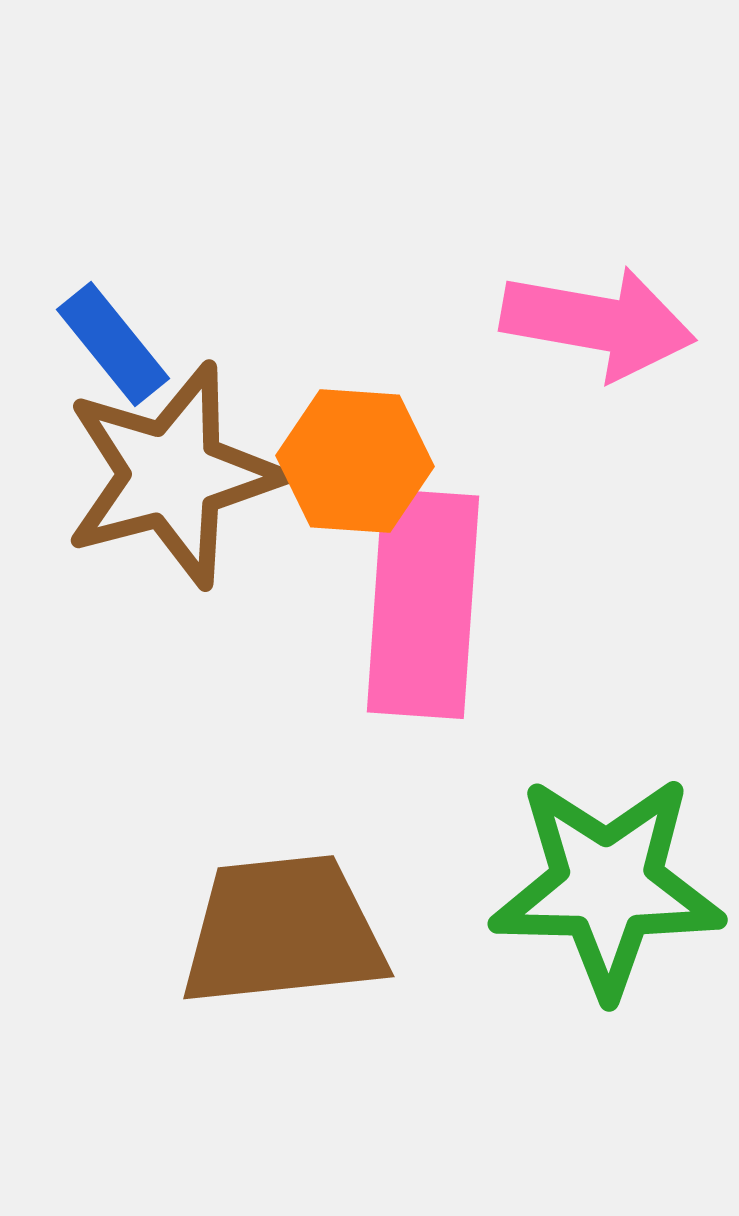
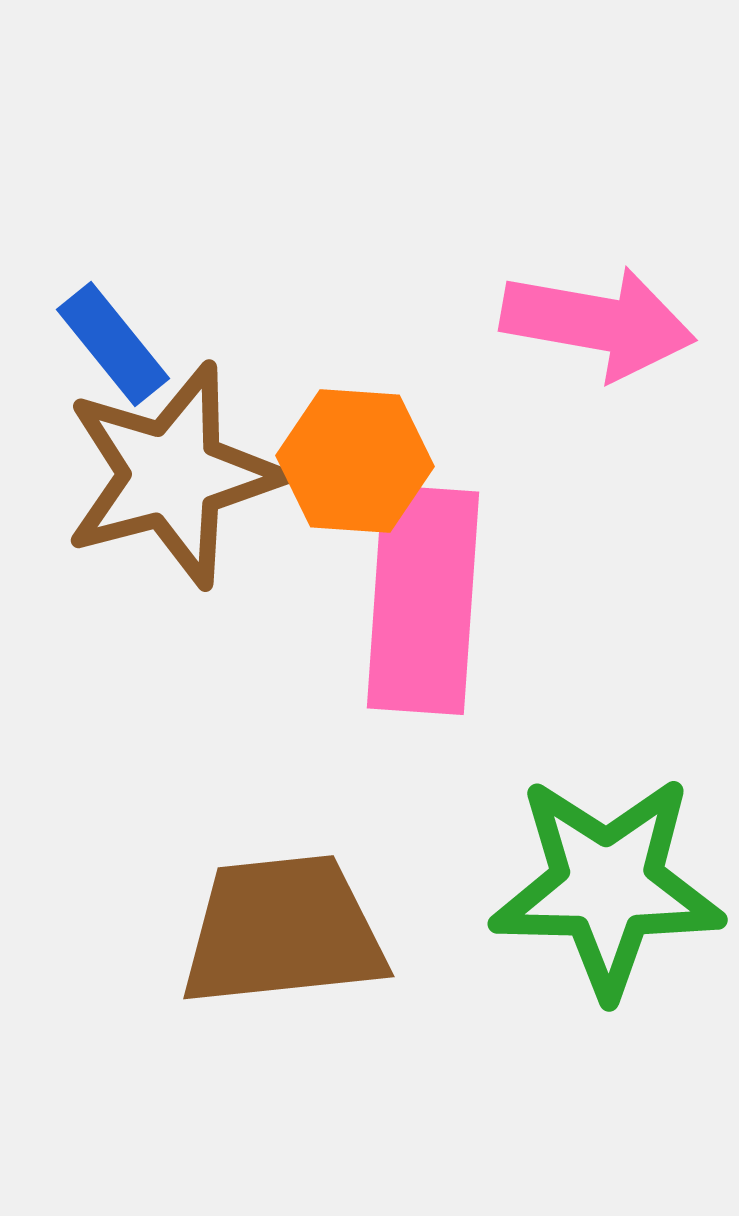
pink rectangle: moved 4 px up
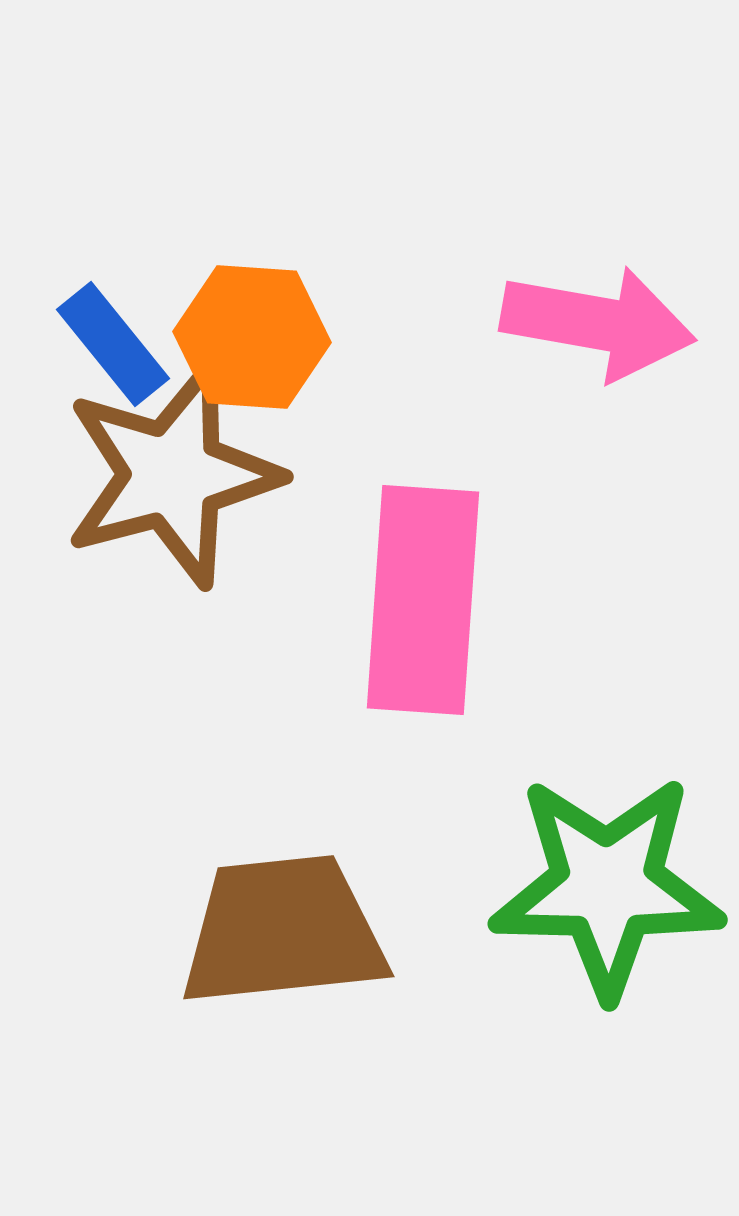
orange hexagon: moved 103 px left, 124 px up
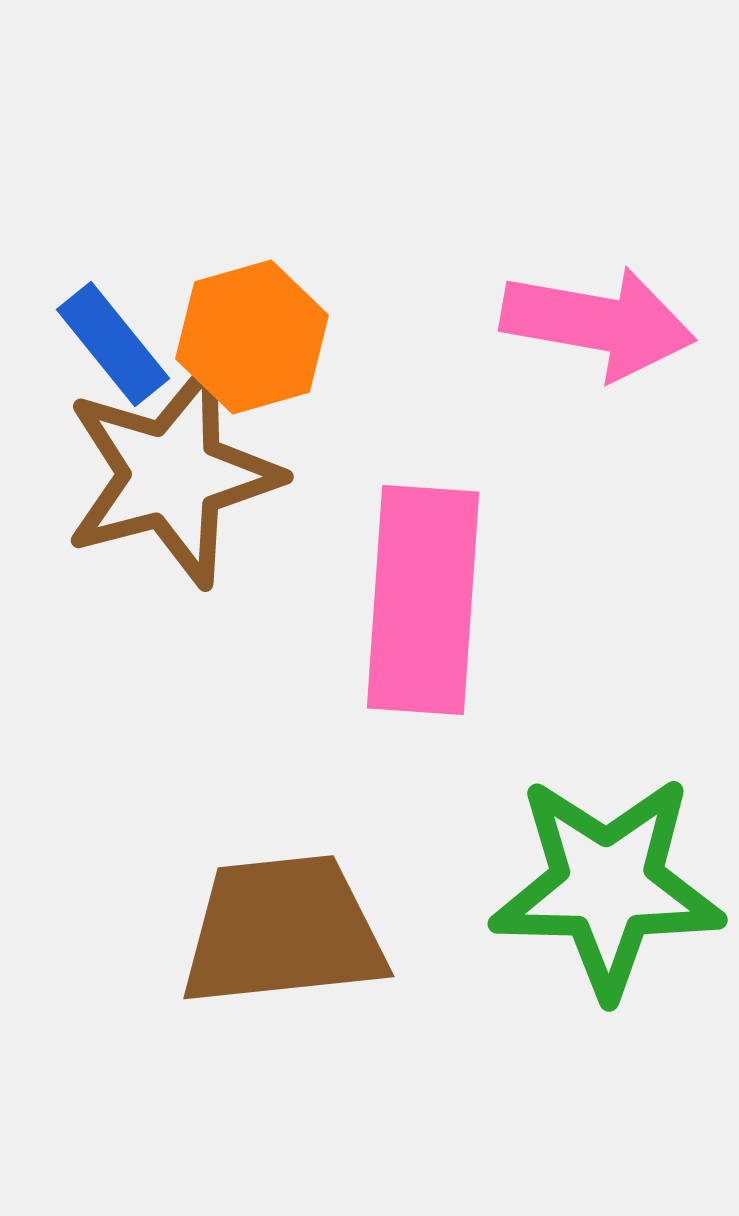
orange hexagon: rotated 20 degrees counterclockwise
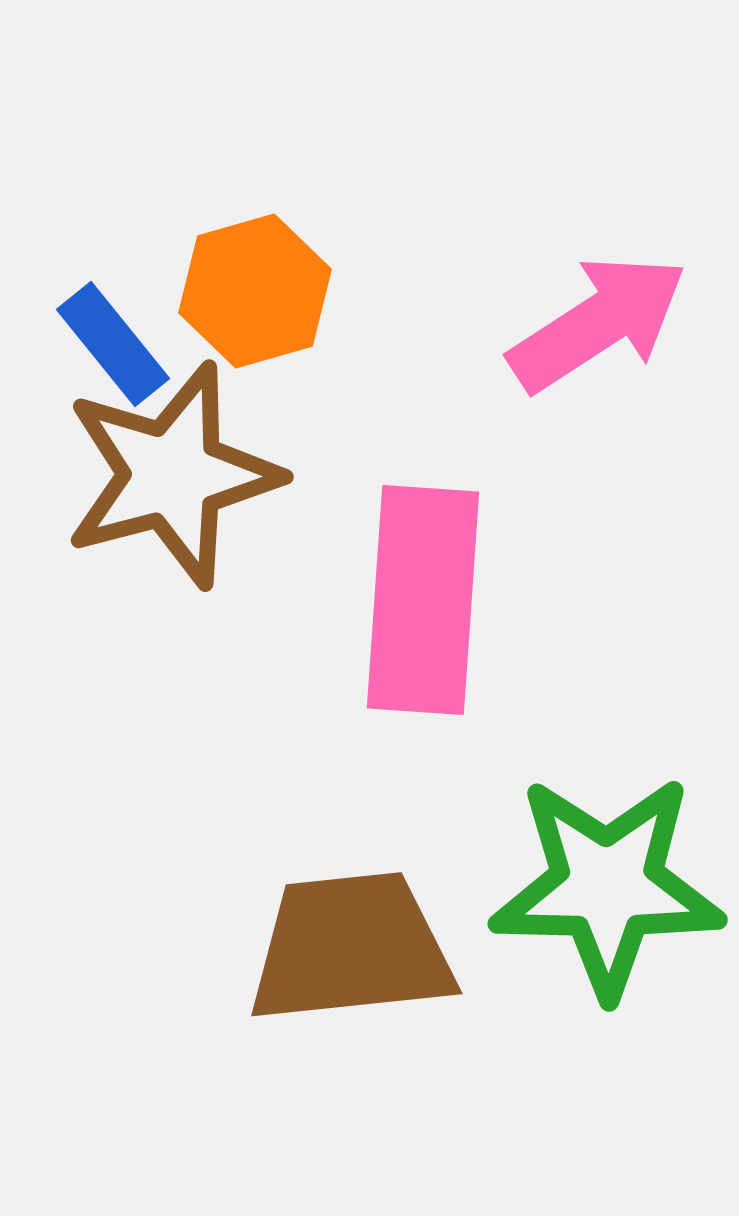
pink arrow: rotated 43 degrees counterclockwise
orange hexagon: moved 3 px right, 46 px up
brown trapezoid: moved 68 px right, 17 px down
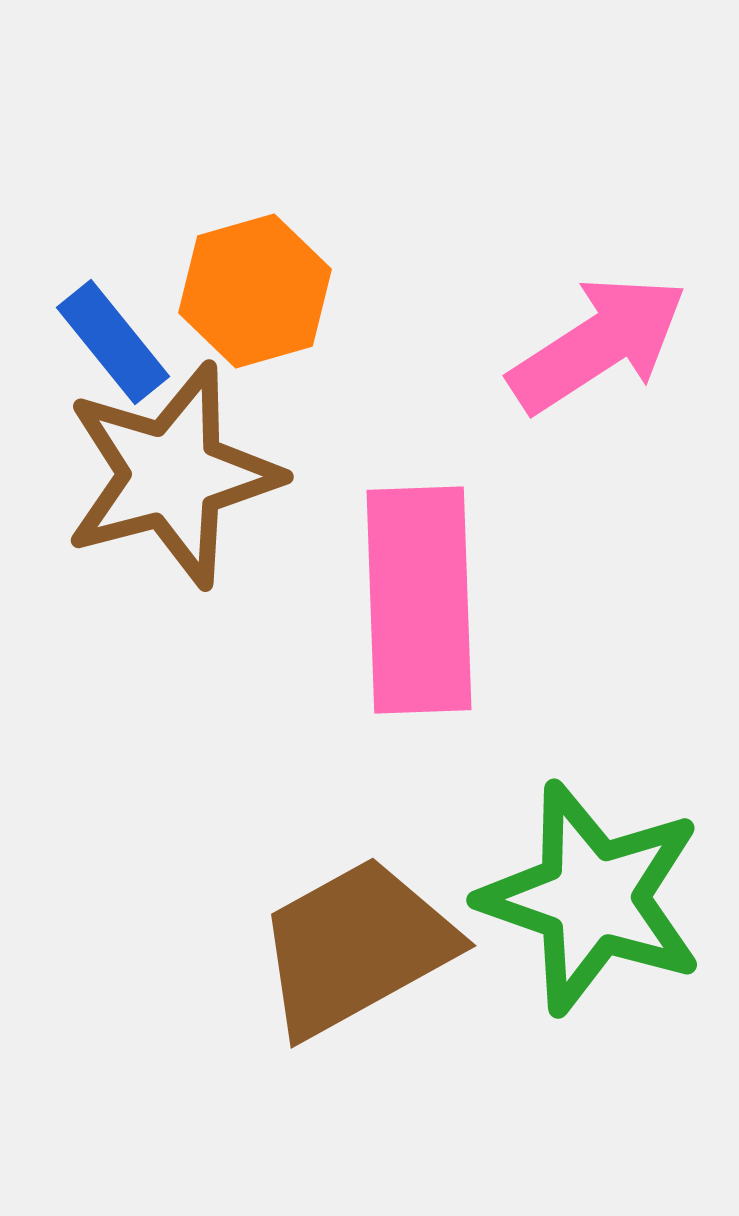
pink arrow: moved 21 px down
blue rectangle: moved 2 px up
pink rectangle: moved 4 px left; rotated 6 degrees counterclockwise
green star: moved 15 px left, 12 px down; rotated 18 degrees clockwise
brown trapezoid: moved 5 px right, 1 px up; rotated 23 degrees counterclockwise
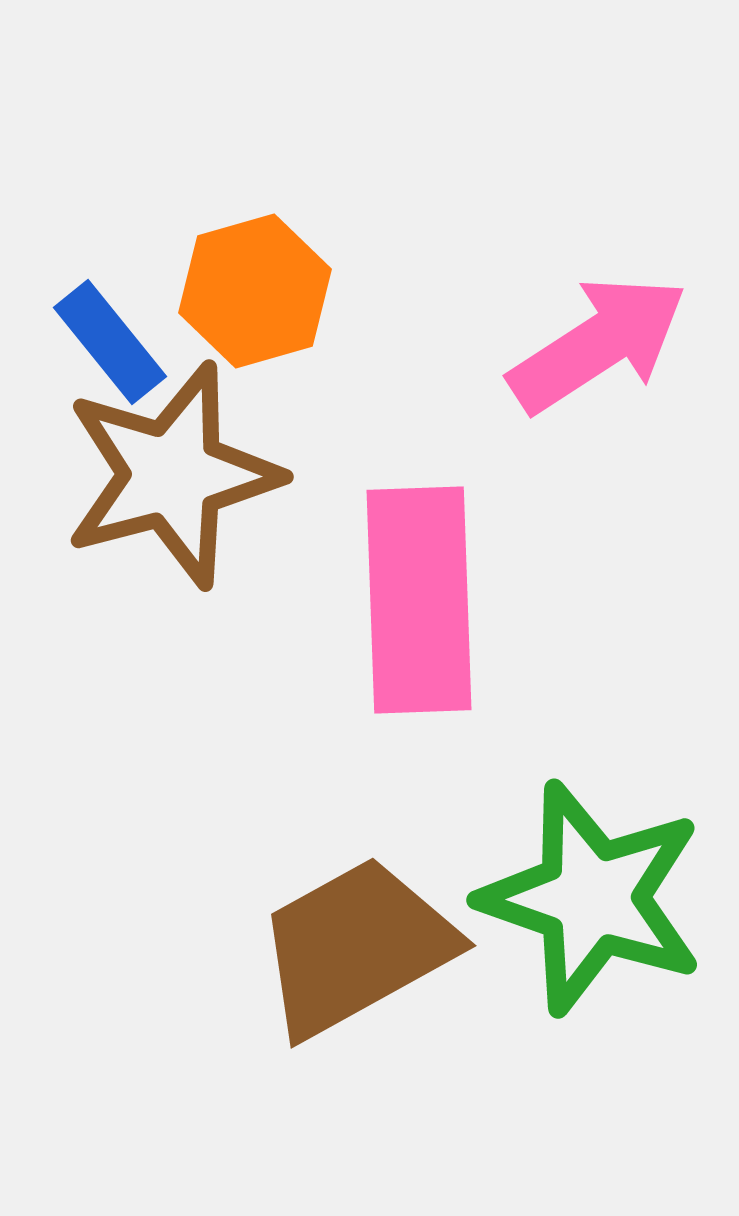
blue rectangle: moved 3 px left
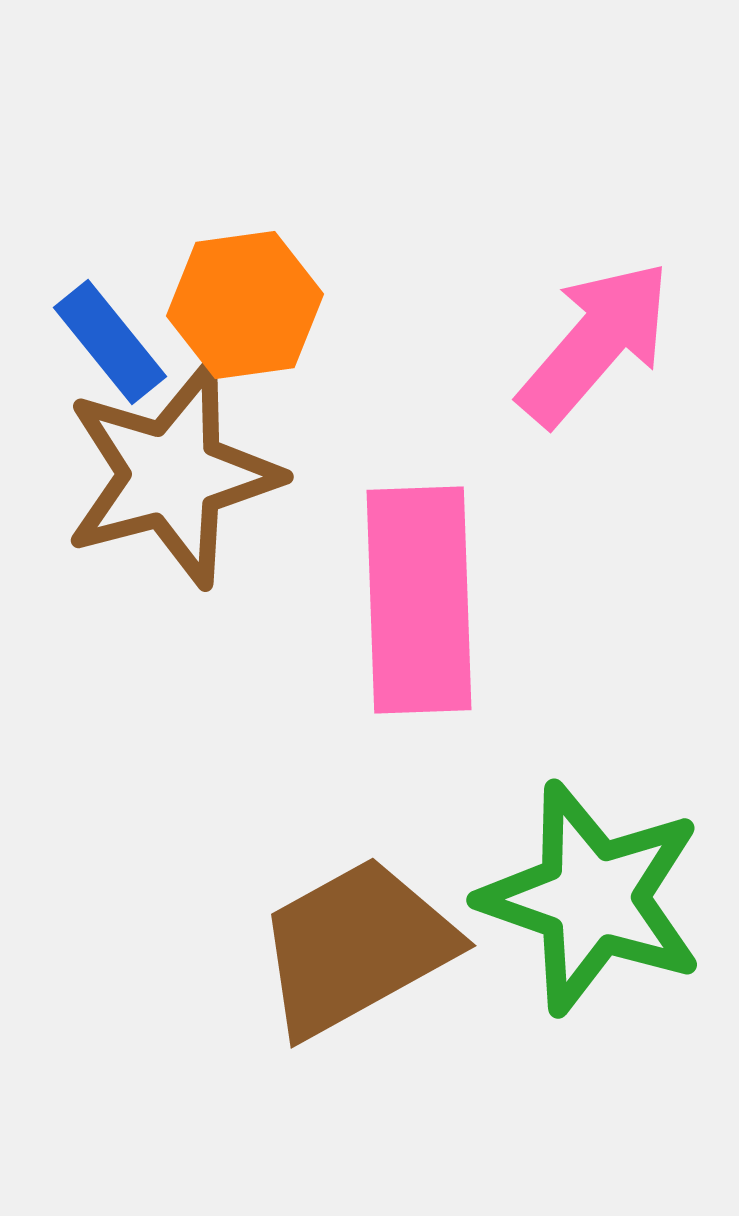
orange hexagon: moved 10 px left, 14 px down; rotated 8 degrees clockwise
pink arrow: moved 3 px left, 1 px up; rotated 16 degrees counterclockwise
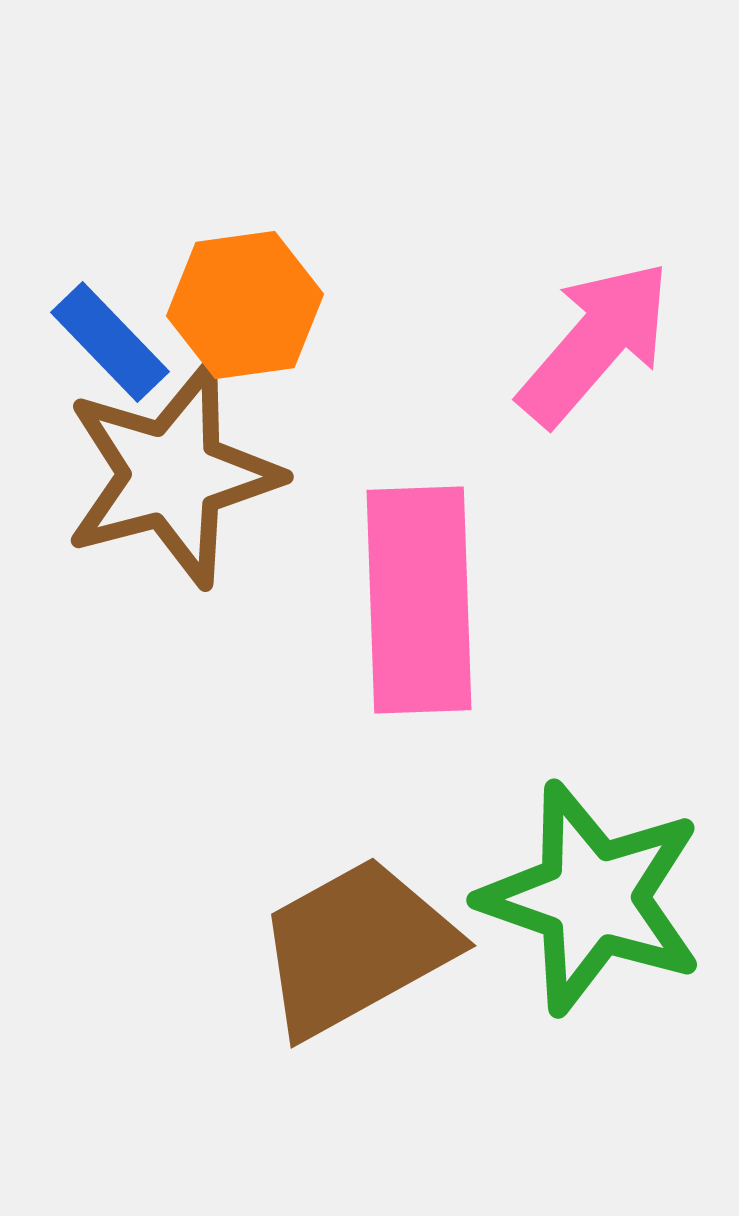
blue rectangle: rotated 5 degrees counterclockwise
